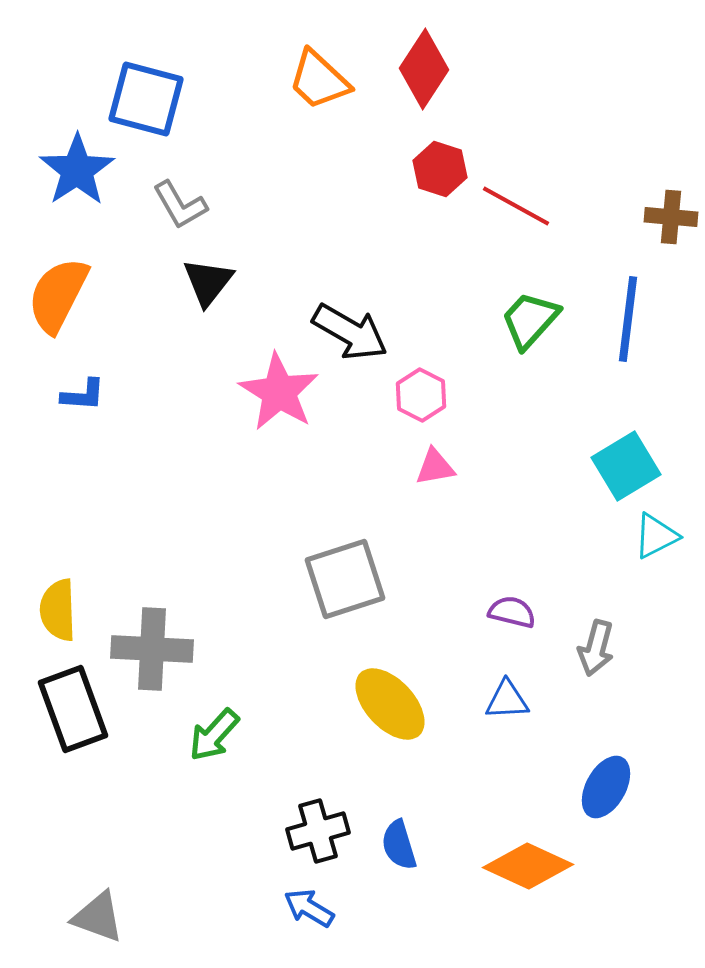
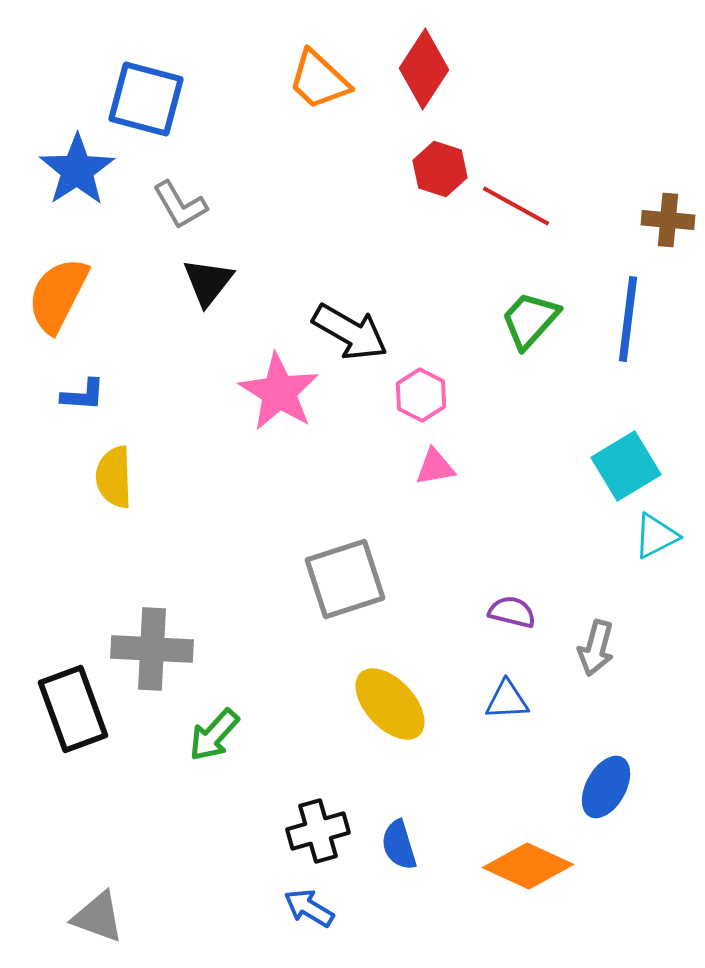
brown cross: moved 3 px left, 3 px down
yellow semicircle: moved 56 px right, 133 px up
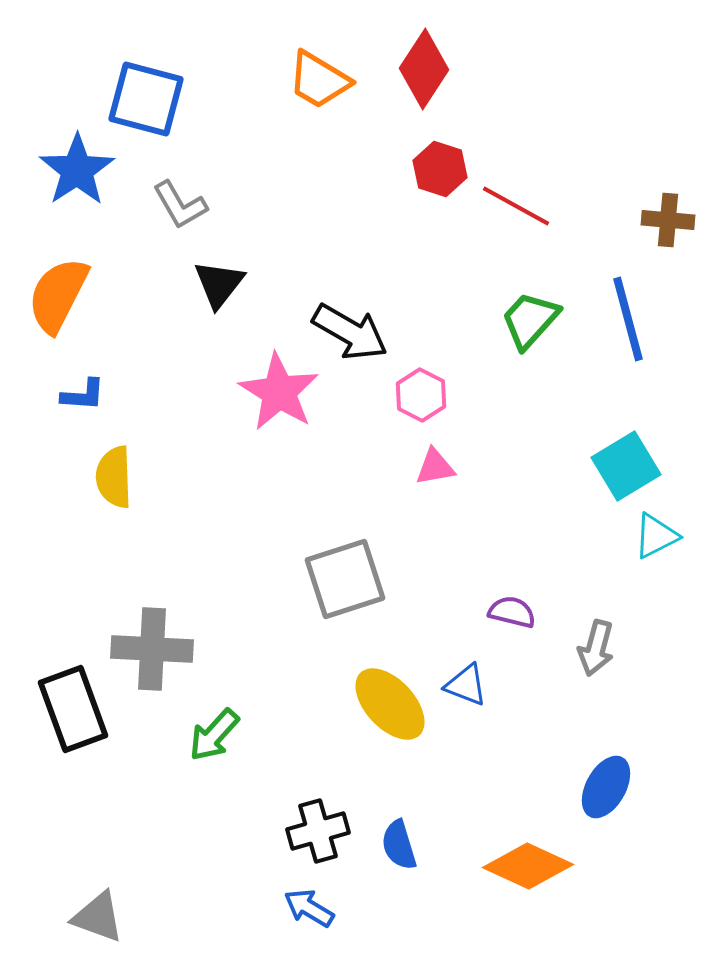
orange trapezoid: rotated 12 degrees counterclockwise
black triangle: moved 11 px right, 2 px down
blue line: rotated 22 degrees counterclockwise
blue triangle: moved 41 px left, 15 px up; rotated 24 degrees clockwise
